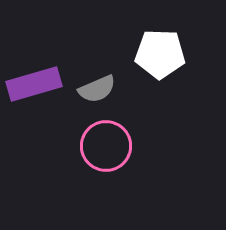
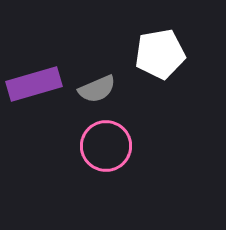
white pentagon: rotated 12 degrees counterclockwise
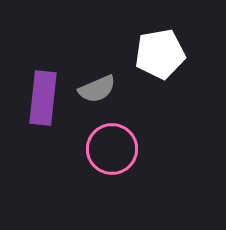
purple rectangle: moved 9 px right, 14 px down; rotated 68 degrees counterclockwise
pink circle: moved 6 px right, 3 px down
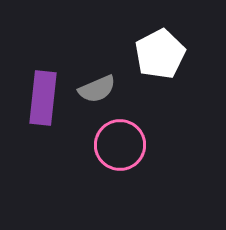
white pentagon: rotated 18 degrees counterclockwise
pink circle: moved 8 px right, 4 px up
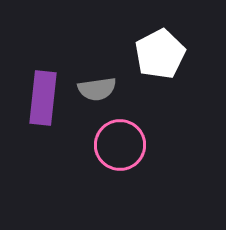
gray semicircle: rotated 15 degrees clockwise
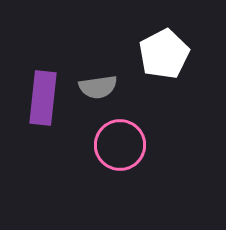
white pentagon: moved 4 px right
gray semicircle: moved 1 px right, 2 px up
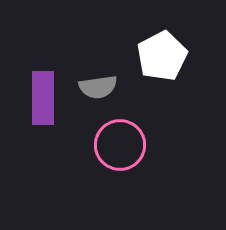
white pentagon: moved 2 px left, 2 px down
purple rectangle: rotated 6 degrees counterclockwise
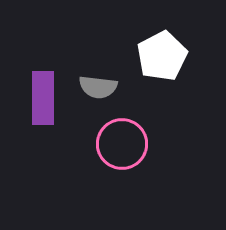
gray semicircle: rotated 15 degrees clockwise
pink circle: moved 2 px right, 1 px up
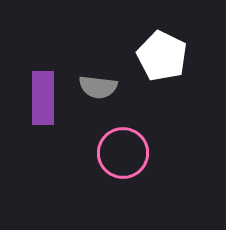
white pentagon: rotated 18 degrees counterclockwise
pink circle: moved 1 px right, 9 px down
